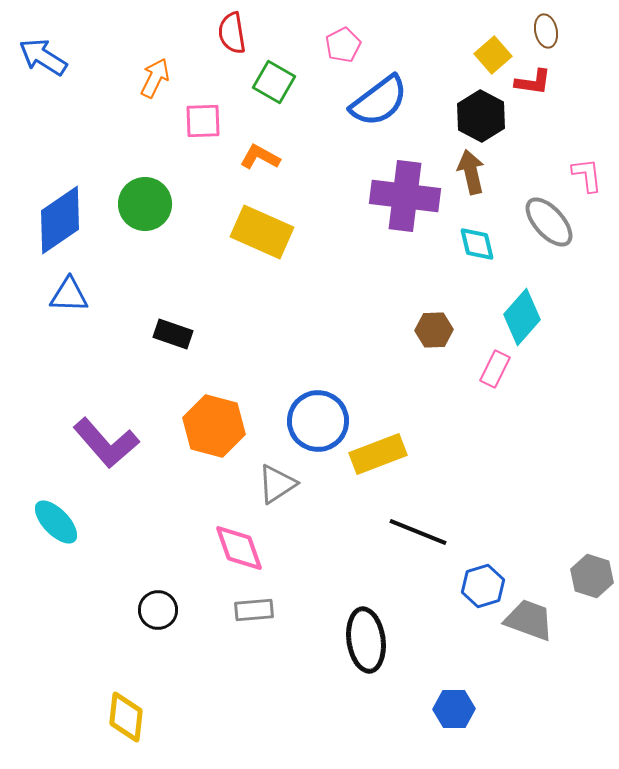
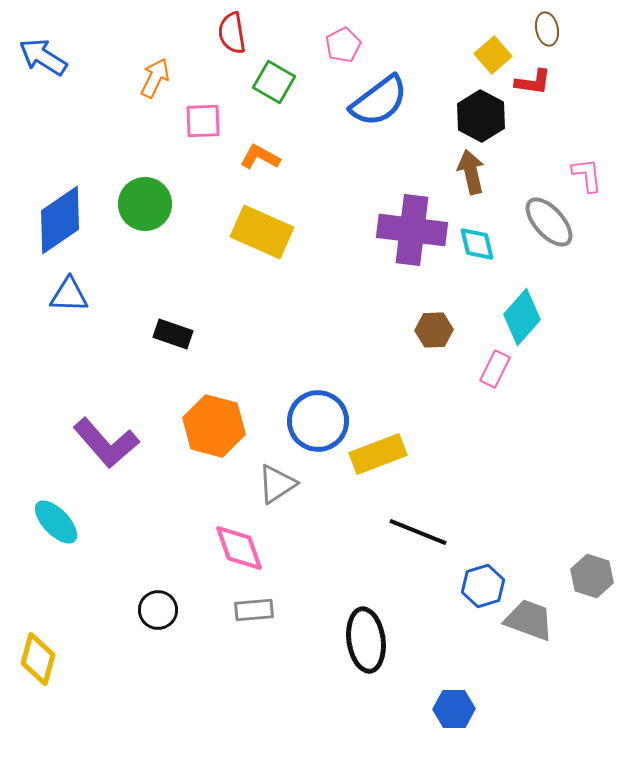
brown ellipse at (546, 31): moved 1 px right, 2 px up
purple cross at (405, 196): moved 7 px right, 34 px down
yellow diamond at (126, 717): moved 88 px left, 58 px up; rotated 9 degrees clockwise
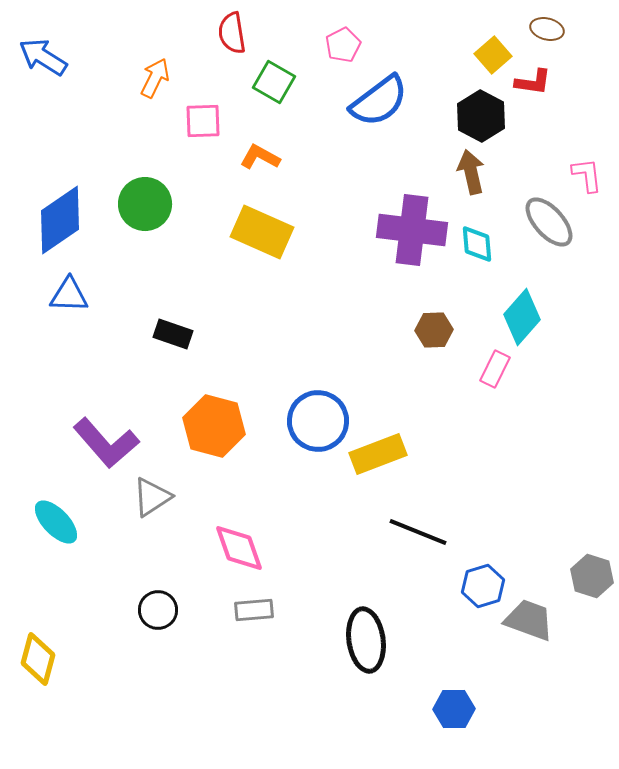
brown ellipse at (547, 29): rotated 64 degrees counterclockwise
cyan diamond at (477, 244): rotated 9 degrees clockwise
gray triangle at (277, 484): moved 125 px left, 13 px down
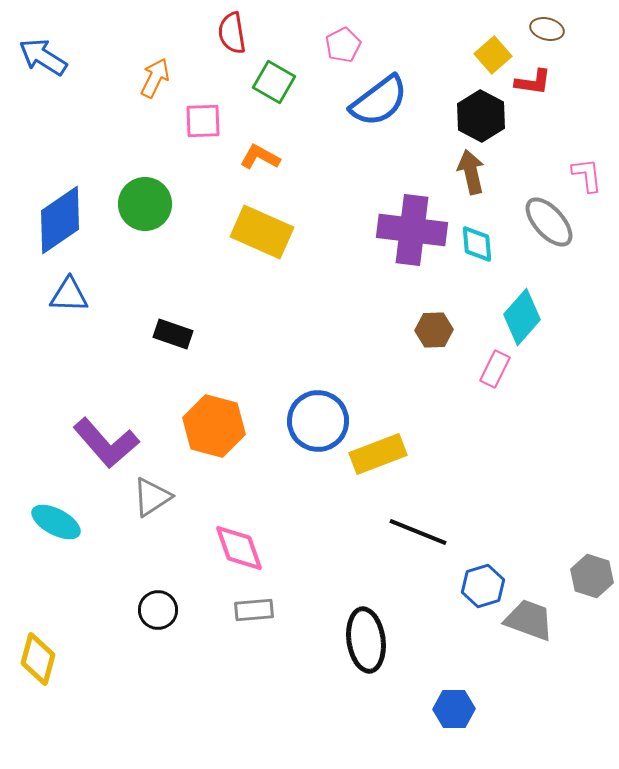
cyan ellipse at (56, 522): rotated 18 degrees counterclockwise
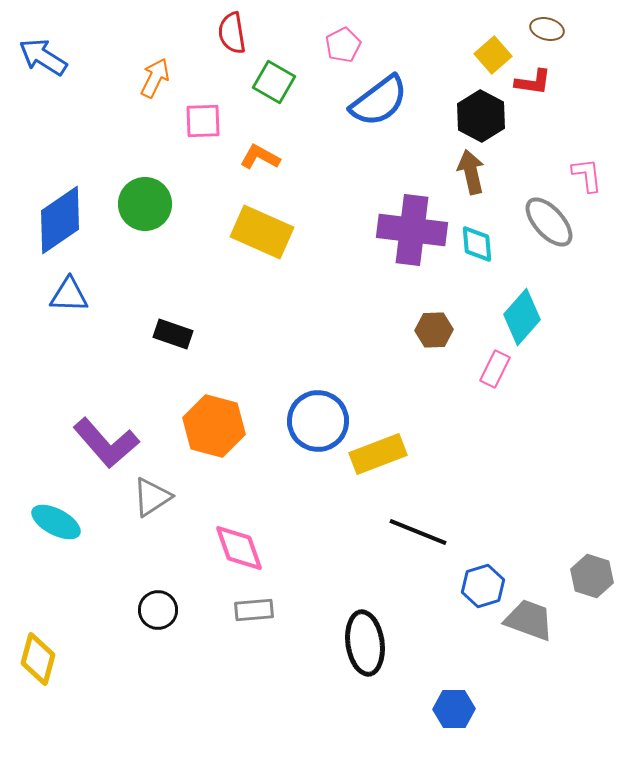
black ellipse at (366, 640): moved 1 px left, 3 px down
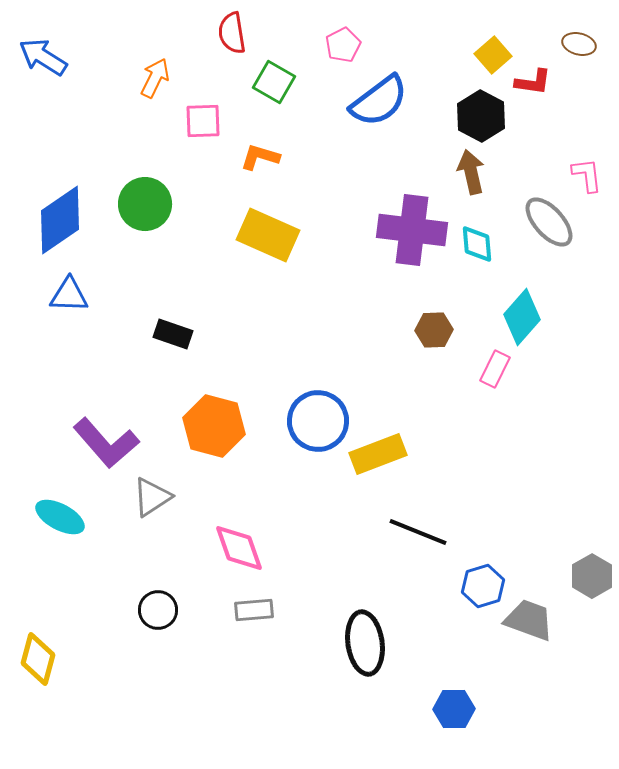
brown ellipse at (547, 29): moved 32 px right, 15 px down
orange L-shape at (260, 157): rotated 12 degrees counterclockwise
yellow rectangle at (262, 232): moved 6 px right, 3 px down
cyan ellipse at (56, 522): moved 4 px right, 5 px up
gray hexagon at (592, 576): rotated 12 degrees clockwise
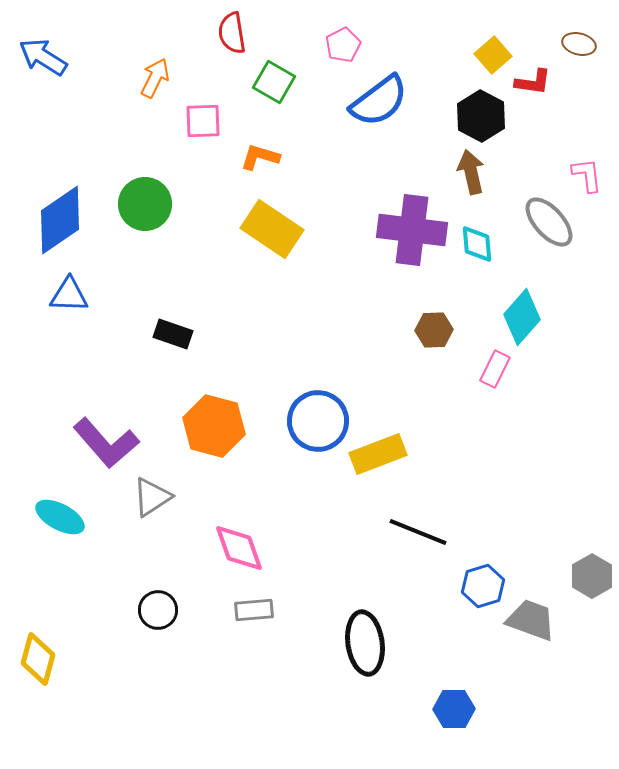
yellow rectangle at (268, 235): moved 4 px right, 6 px up; rotated 10 degrees clockwise
gray trapezoid at (529, 620): moved 2 px right
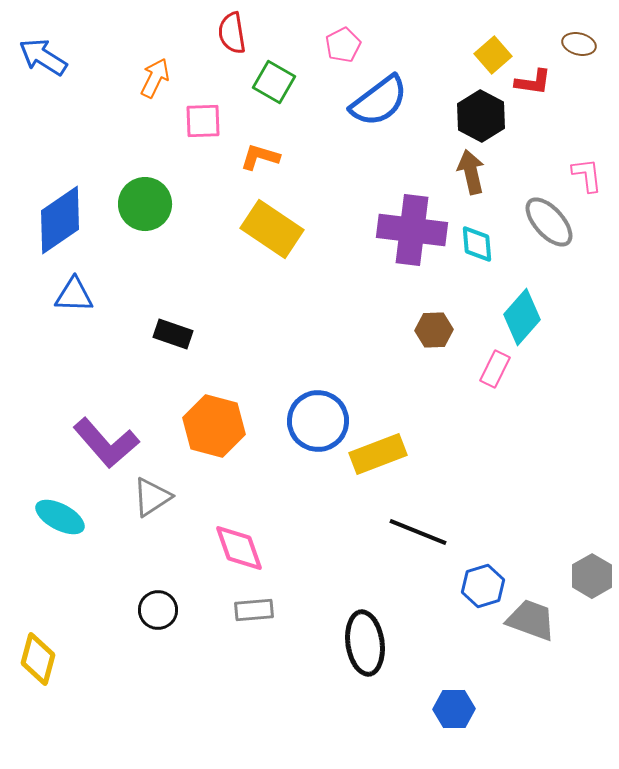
blue triangle at (69, 295): moved 5 px right
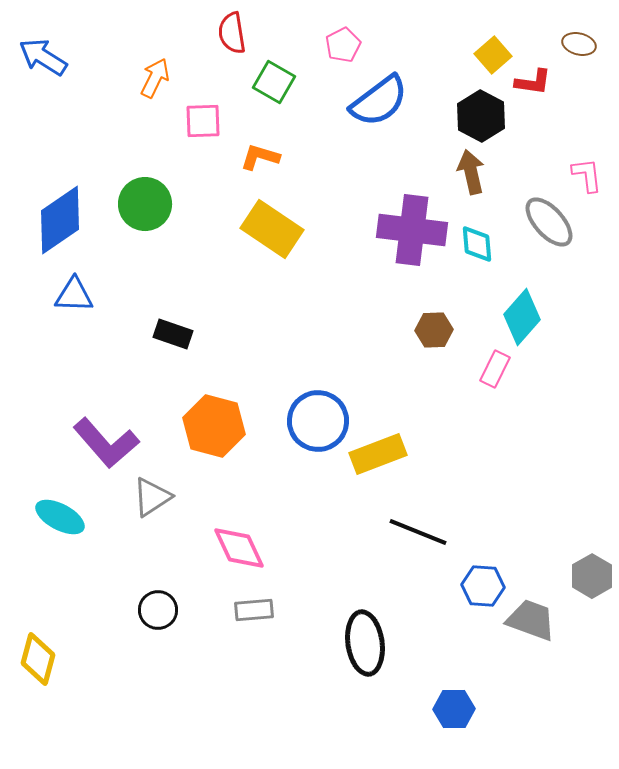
pink diamond at (239, 548): rotated 6 degrees counterclockwise
blue hexagon at (483, 586): rotated 21 degrees clockwise
